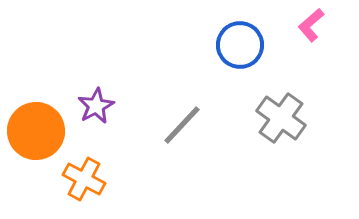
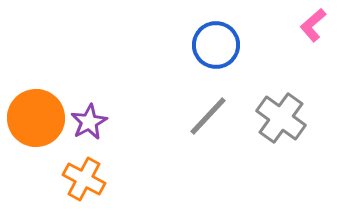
pink L-shape: moved 2 px right
blue circle: moved 24 px left
purple star: moved 7 px left, 16 px down
gray line: moved 26 px right, 9 px up
orange circle: moved 13 px up
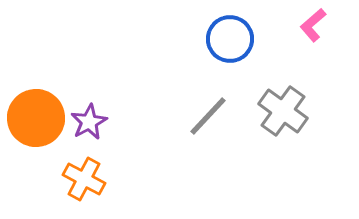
blue circle: moved 14 px right, 6 px up
gray cross: moved 2 px right, 7 px up
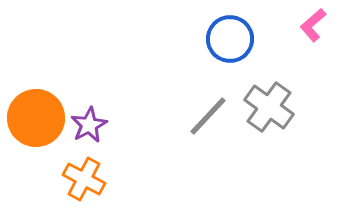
gray cross: moved 14 px left, 4 px up
purple star: moved 3 px down
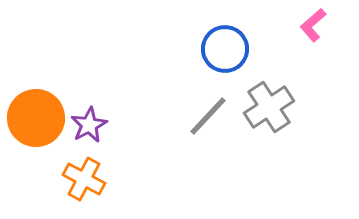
blue circle: moved 5 px left, 10 px down
gray cross: rotated 21 degrees clockwise
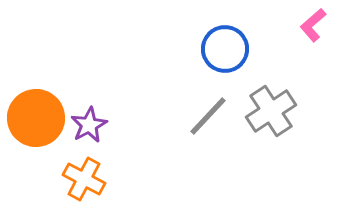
gray cross: moved 2 px right, 4 px down
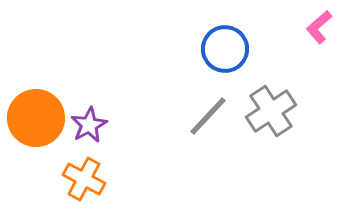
pink L-shape: moved 6 px right, 2 px down
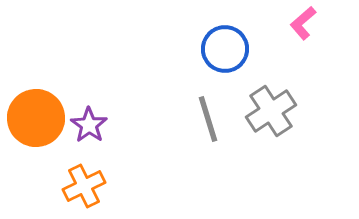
pink L-shape: moved 16 px left, 4 px up
gray line: moved 3 px down; rotated 60 degrees counterclockwise
purple star: rotated 9 degrees counterclockwise
orange cross: moved 7 px down; rotated 36 degrees clockwise
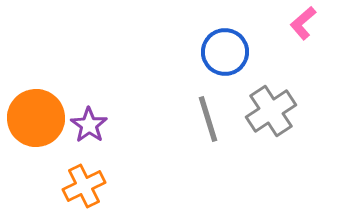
blue circle: moved 3 px down
